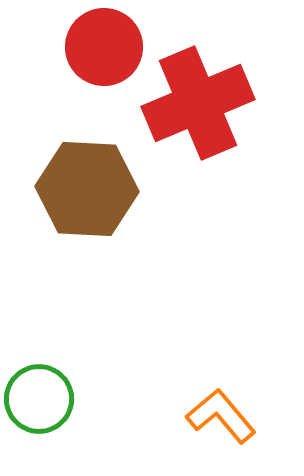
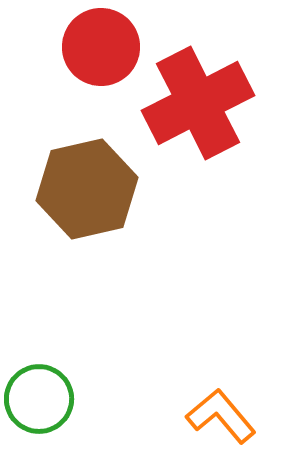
red circle: moved 3 px left
red cross: rotated 4 degrees counterclockwise
brown hexagon: rotated 16 degrees counterclockwise
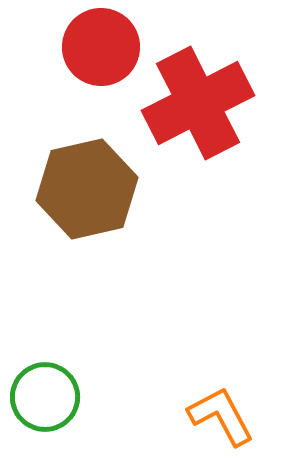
green circle: moved 6 px right, 2 px up
orange L-shape: rotated 12 degrees clockwise
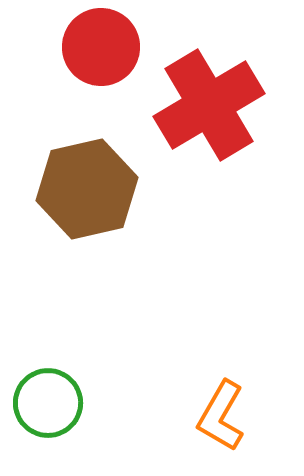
red cross: moved 11 px right, 2 px down; rotated 4 degrees counterclockwise
green circle: moved 3 px right, 6 px down
orange L-shape: rotated 122 degrees counterclockwise
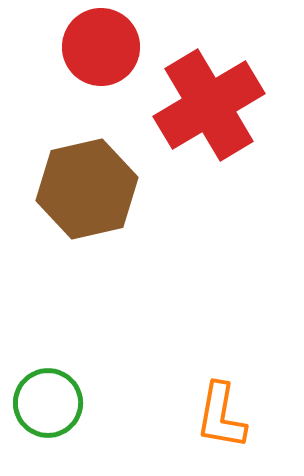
orange L-shape: rotated 20 degrees counterclockwise
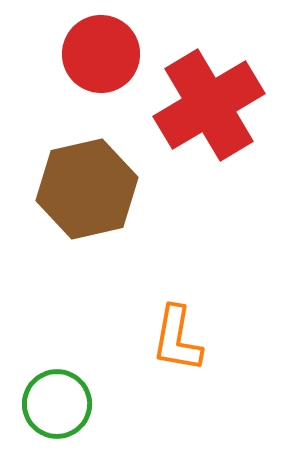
red circle: moved 7 px down
green circle: moved 9 px right, 1 px down
orange L-shape: moved 44 px left, 77 px up
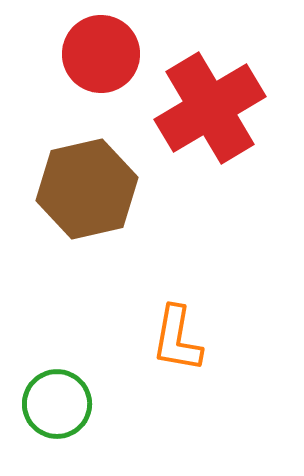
red cross: moved 1 px right, 3 px down
